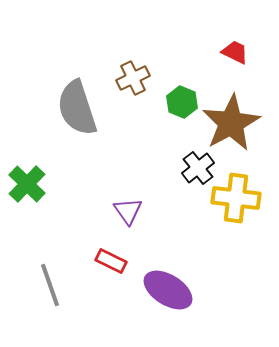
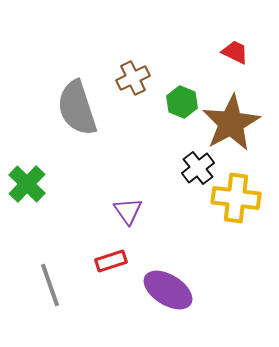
red rectangle: rotated 44 degrees counterclockwise
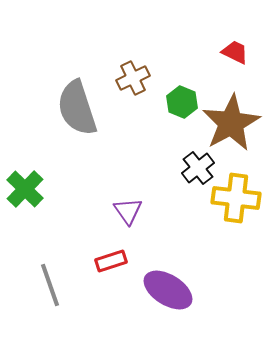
green cross: moved 2 px left, 5 px down
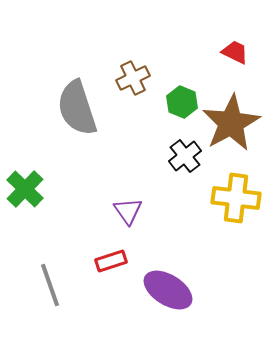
black cross: moved 13 px left, 12 px up
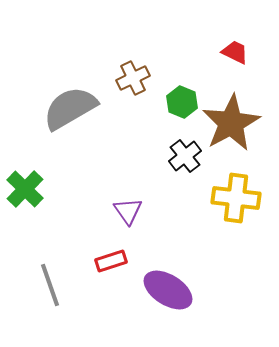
gray semicircle: moved 7 px left; rotated 78 degrees clockwise
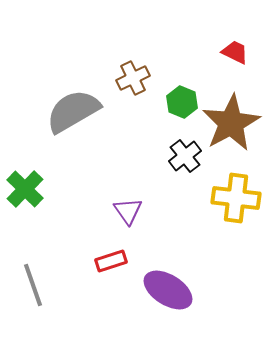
gray semicircle: moved 3 px right, 3 px down
gray line: moved 17 px left
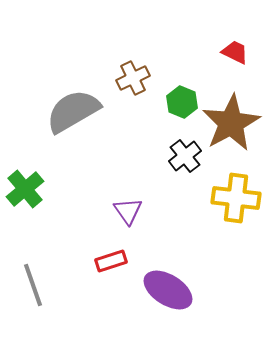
green cross: rotated 6 degrees clockwise
